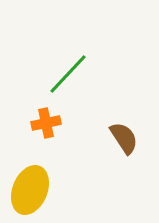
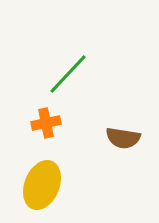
brown semicircle: moved 1 px left; rotated 132 degrees clockwise
yellow ellipse: moved 12 px right, 5 px up
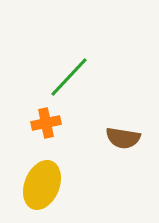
green line: moved 1 px right, 3 px down
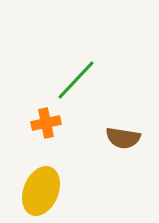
green line: moved 7 px right, 3 px down
yellow ellipse: moved 1 px left, 6 px down
